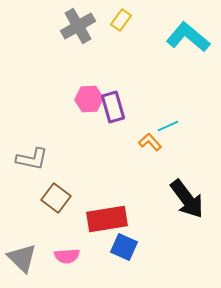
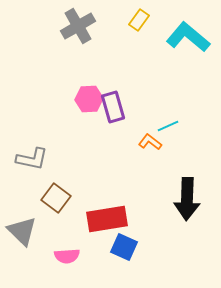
yellow rectangle: moved 18 px right
orange L-shape: rotated 10 degrees counterclockwise
black arrow: rotated 39 degrees clockwise
gray triangle: moved 27 px up
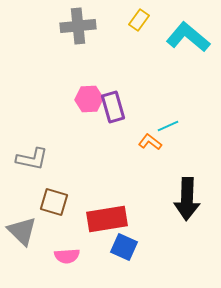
gray cross: rotated 24 degrees clockwise
brown square: moved 2 px left, 4 px down; rotated 20 degrees counterclockwise
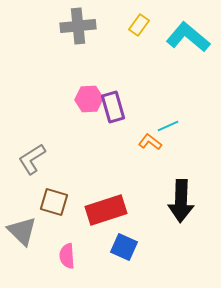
yellow rectangle: moved 5 px down
gray L-shape: rotated 136 degrees clockwise
black arrow: moved 6 px left, 2 px down
red rectangle: moved 1 px left, 9 px up; rotated 9 degrees counterclockwise
pink semicircle: rotated 90 degrees clockwise
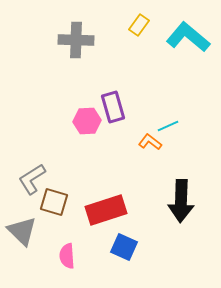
gray cross: moved 2 px left, 14 px down; rotated 8 degrees clockwise
pink hexagon: moved 2 px left, 22 px down
gray L-shape: moved 20 px down
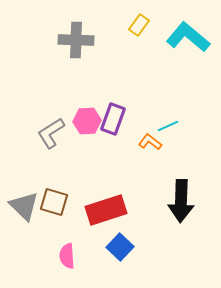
purple rectangle: moved 12 px down; rotated 36 degrees clockwise
gray L-shape: moved 19 px right, 46 px up
gray triangle: moved 2 px right, 25 px up
blue square: moved 4 px left; rotated 20 degrees clockwise
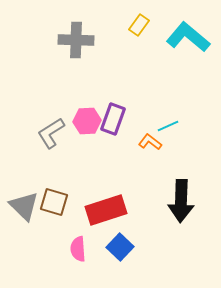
pink semicircle: moved 11 px right, 7 px up
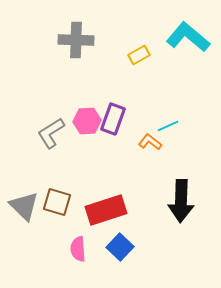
yellow rectangle: moved 30 px down; rotated 25 degrees clockwise
brown square: moved 3 px right
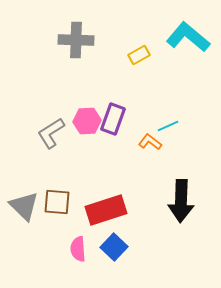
brown square: rotated 12 degrees counterclockwise
blue square: moved 6 px left
